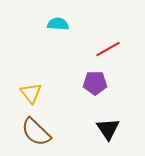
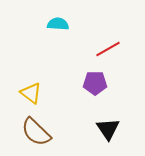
yellow triangle: rotated 15 degrees counterclockwise
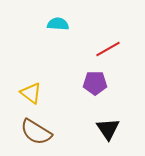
brown semicircle: rotated 12 degrees counterclockwise
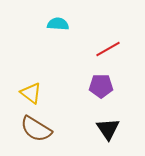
purple pentagon: moved 6 px right, 3 px down
brown semicircle: moved 3 px up
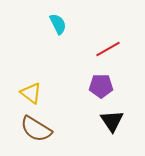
cyan semicircle: rotated 60 degrees clockwise
black triangle: moved 4 px right, 8 px up
